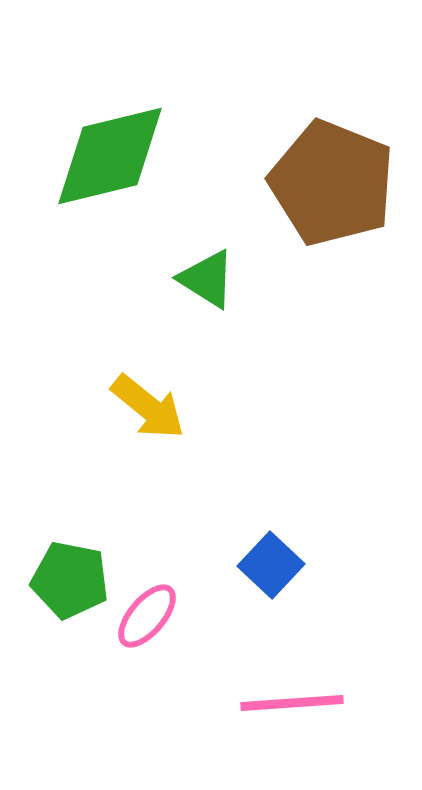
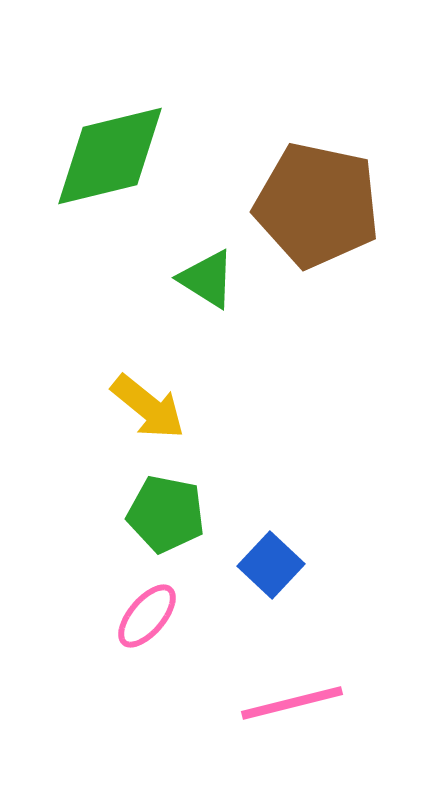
brown pentagon: moved 15 px left, 22 px down; rotated 10 degrees counterclockwise
green pentagon: moved 96 px right, 66 px up
pink line: rotated 10 degrees counterclockwise
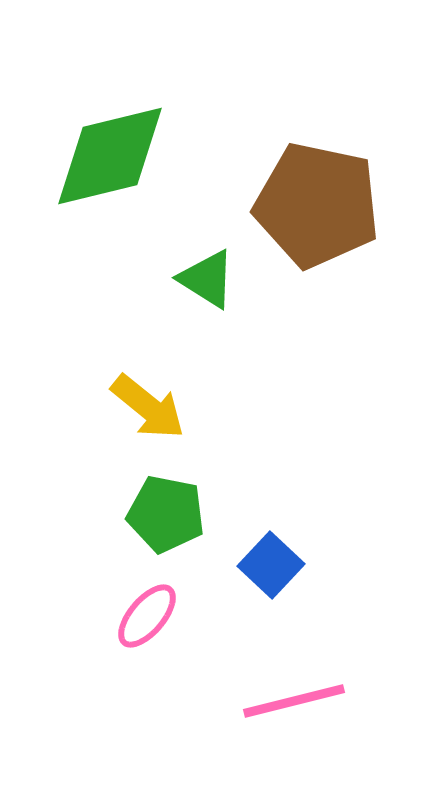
pink line: moved 2 px right, 2 px up
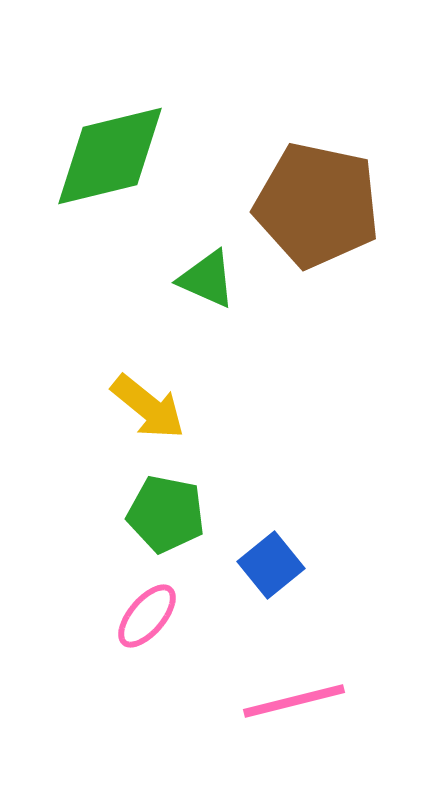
green triangle: rotated 8 degrees counterclockwise
blue square: rotated 8 degrees clockwise
